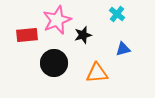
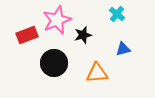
red rectangle: rotated 15 degrees counterclockwise
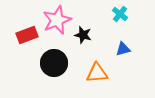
cyan cross: moved 3 px right
black star: rotated 30 degrees clockwise
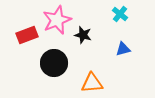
orange triangle: moved 5 px left, 10 px down
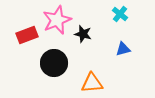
black star: moved 1 px up
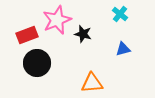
black circle: moved 17 px left
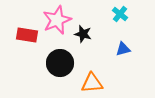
red rectangle: rotated 30 degrees clockwise
black circle: moved 23 px right
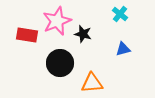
pink star: moved 1 px down
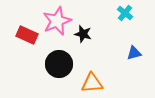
cyan cross: moved 5 px right, 1 px up
red rectangle: rotated 15 degrees clockwise
blue triangle: moved 11 px right, 4 px down
black circle: moved 1 px left, 1 px down
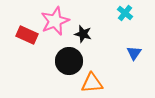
pink star: moved 2 px left
blue triangle: rotated 42 degrees counterclockwise
black circle: moved 10 px right, 3 px up
